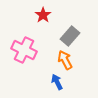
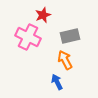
red star: rotated 14 degrees clockwise
gray rectangle: rotated 36 degrees clockwise
pink cross: moved 4 px right, 13 px up
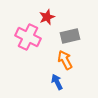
red star: moved 4 px right, 2 px down
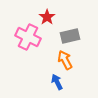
red star: rotated 14 degrees counterclockwise
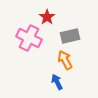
pink cross: moved 1 px right, 1 px down
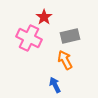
red star: moved 3 px left
blue arrow: moved 2 px left, 3 px down
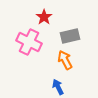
pink cross: moved 4 px down
blue arrow: moved 3 px right, 2 px down
